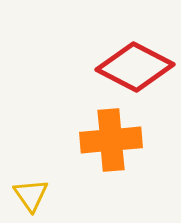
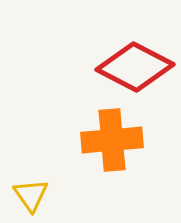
orange cross: moved 1 px right
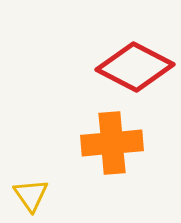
orange cross: moved 3 px down
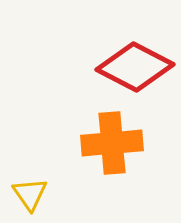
yellow triangle: moved 1 px left, 1 px up
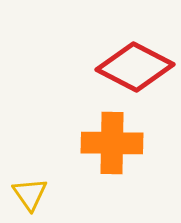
orange cross: rotated 6 degrees clockwise
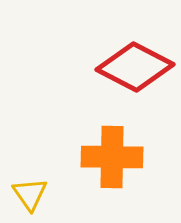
orange cross: moved 14 px down
